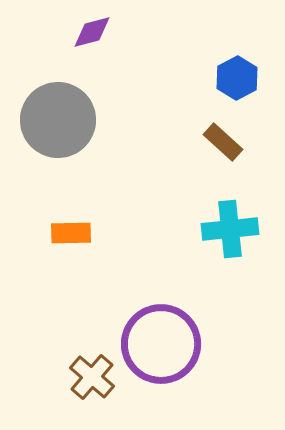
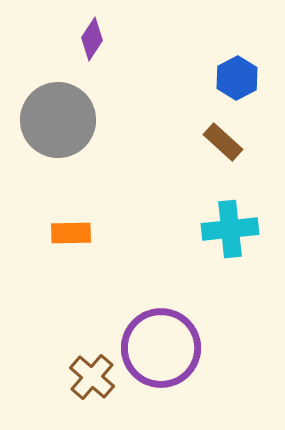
purple diamond: moved 7 px down; rotated 42 degrees counterclockwise
purple circle: moved 4 px down
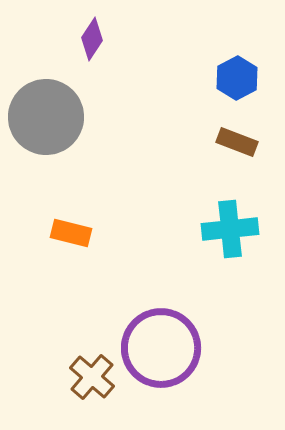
gray circle: moved 12 px left, 3 px up
brown rectangle: moved 14 px right; rotated 21 degrees counterclockwise
orange rectangle: rotated 15 degrees clockwise
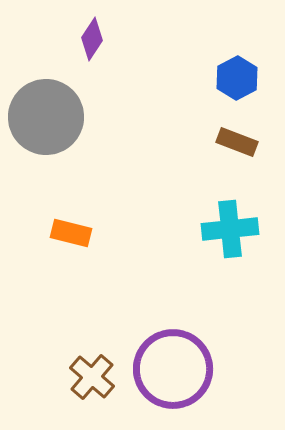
purple circle: moved 12 px right, 21 px down
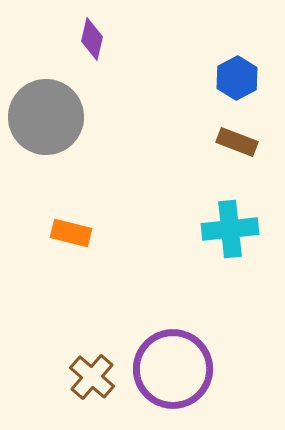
purple diamond: rotated 21 degrees counterclockwise
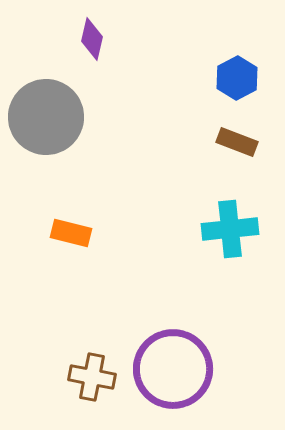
brown cross: rotated 30 degrees counterclockwise
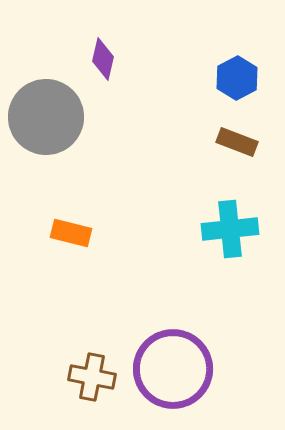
purple diamond: moved 11 px right, 20 px down
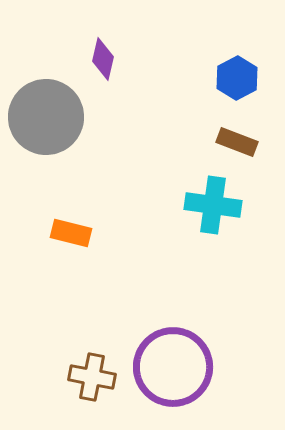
cyan cross: moved 17 px left, 24 px up; rotated 14 degrees clockwise
purple circle: moved 2 px up
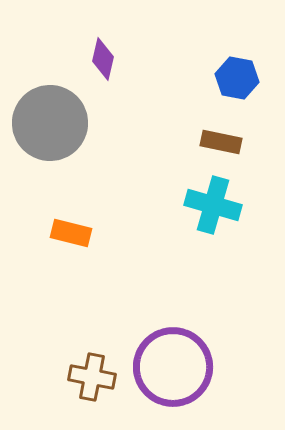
blue hexagon: rotated 21 degrees counterclockwise
gray circle: moved 4 px right, 6 px down
brown rectangle: moved 16 px left; rotated 9 degrees counterclockwise
cyan cross: rotated 8 degrees clockwise
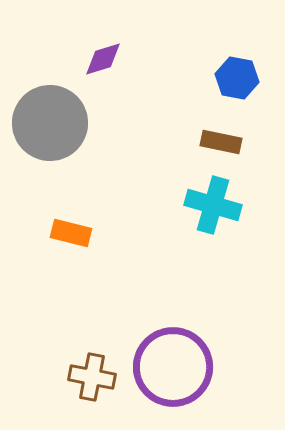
purple diamond: rotated 60 degrees clockwise
